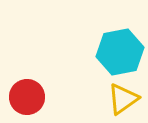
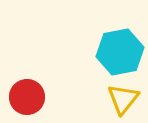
yellow triangle: rotated 16 degrees counterclockwise
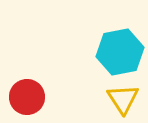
yellow triangle: rotated 12 degrees counterclockwise
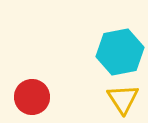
red circle: moved 5 px right
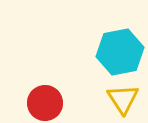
red circle: moved 13 px right, 6 px down
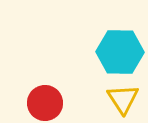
cyan hexagon: rotated 12 degrees clockwise
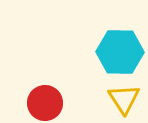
yellow triangle: moved 1 px right
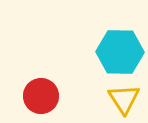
red circle: moved 4 px left, 7 px up
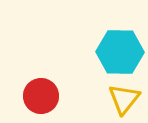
yellow triangle: rotated 12 degrees clockwise
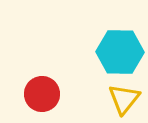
red circle: moved 1 px right, 2 px up
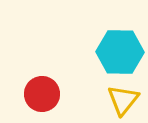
yellow triangle: moved 1 px left, 1 px down
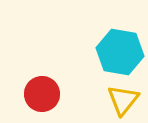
cyan hexagon: rotated 9 degrees clockwise
